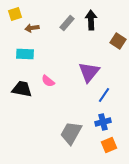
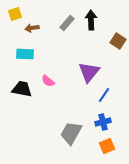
orange square: moved 2 px left, 1 px down
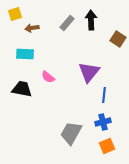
brown square: moved 2 px up
pink semicircle: moved 4 px up
blue line: rotated 28 degrees counterclockwise
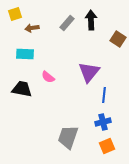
gray trapezoid: moved 3 px left, 4 px down; rotated 10 degrees counterclockwise
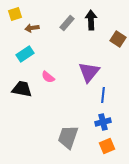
cyan rectangle: rotated 36 degrees counterclockwise
blue line: moved 1 px left
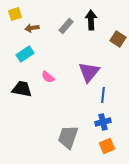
gray rectangle: moved 1 px left, 3 px down
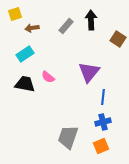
black trapezoid: moved 3 px right, 5 px up
blue line: moved 2 px down
orange square: moved 6 px left
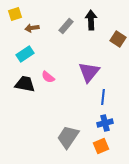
blue cross: moved 2 px right, 1 px down
gray trapezoid: rotated 15 degrees clockwise
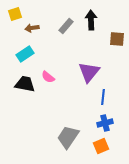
brown square: moved 1 px left; rotated 28 degrees counterclockwise
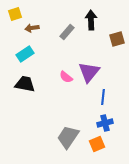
gray rectangle: moved 1 px right, 6 px down
brown square: rotated 21 degrees counterclockwise
pink semicircle: moved 18 px right
orange square: moved 4 px left, 2 px up
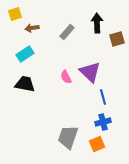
black arrow: moved 6 px right, 3 px down
purple triangle: moved 1 px right; rotated 25 degrees counterclockwise
pink semicircle: rotated 24 degrees clockwise
blue line: rotated 21 degrees counterclockwise
blue cross: moved 2 px left, 1 px up
gray trapezoid: rotated 15 degrees counterclockwise
